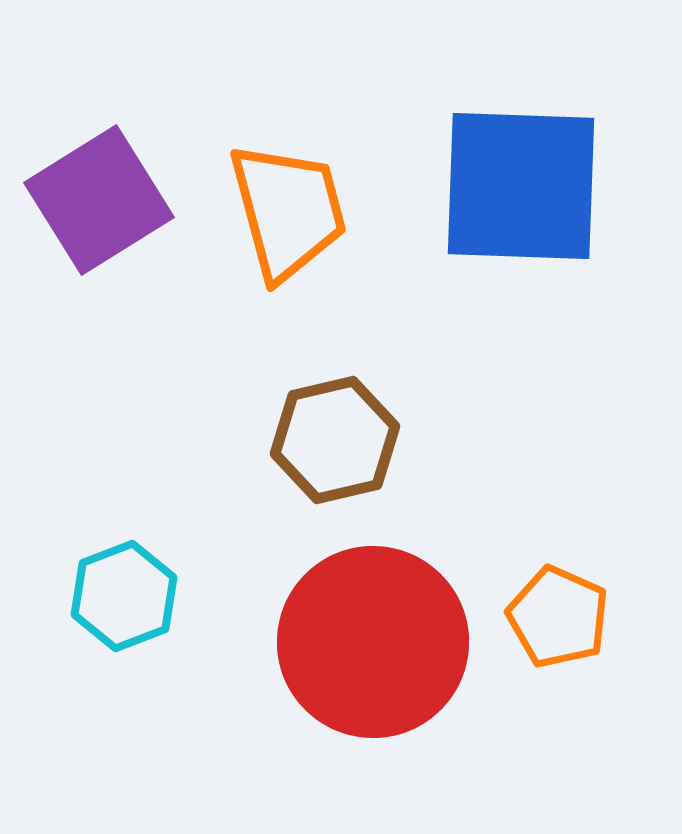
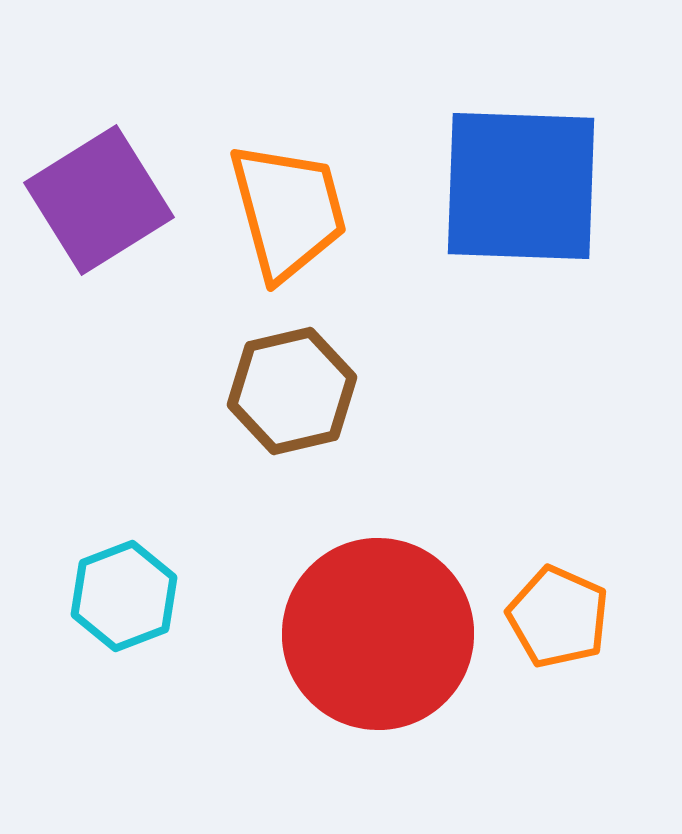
brown hexagon: moved 43 px left, 49 px up
red circle: moved 5 px right, 8 px up
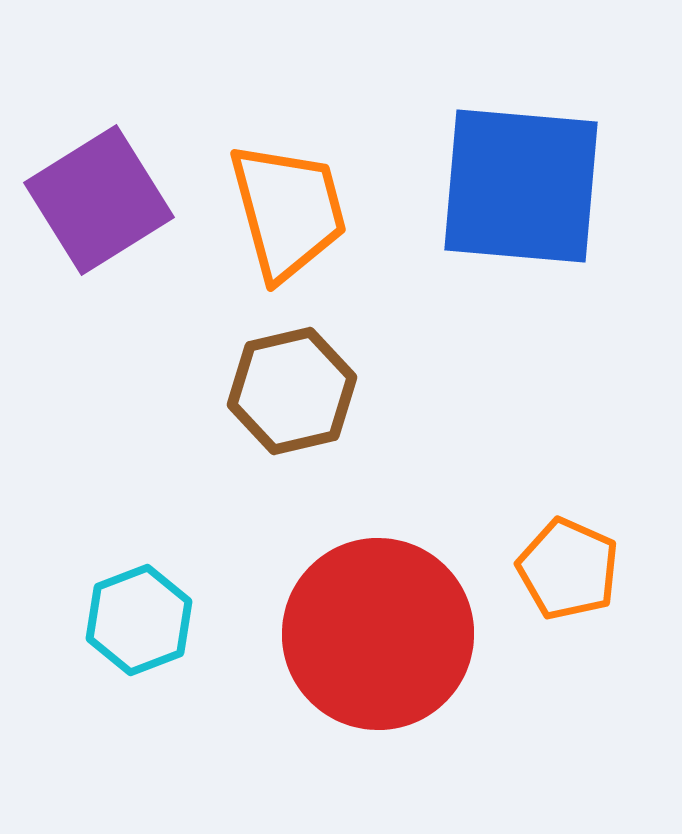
blue square: rotated 3 degrees clockwise
cyan hexagon: moved 15 px right, 24 px down
orange pentagon: moved 10 px right, 48 px up
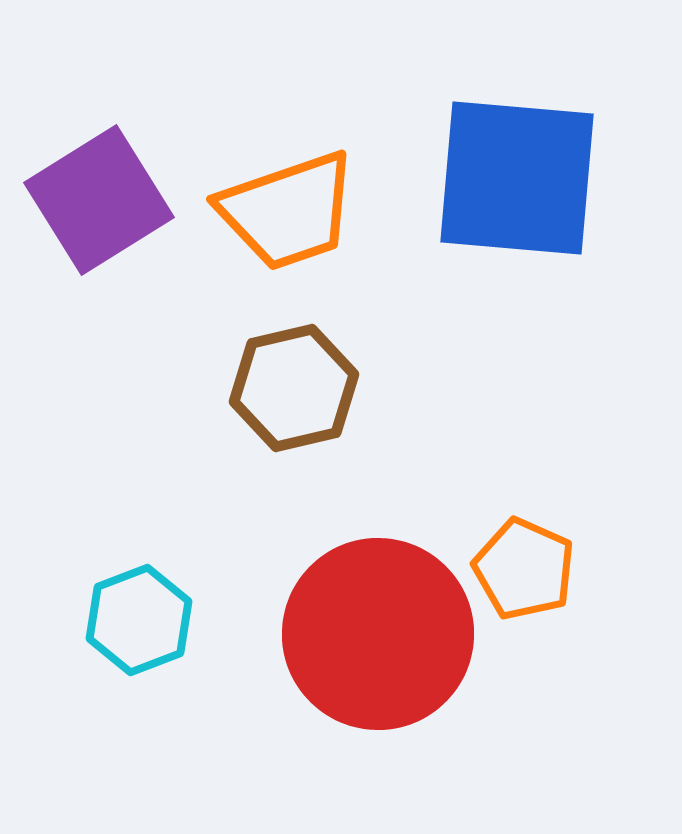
blue square: moved 4 px left, 8 px up
orange trapezoid: rotated 86 degrees clockwise
brown hexagon: moved 2 px right, 3 px up
orange pentagon: moved 44 px left
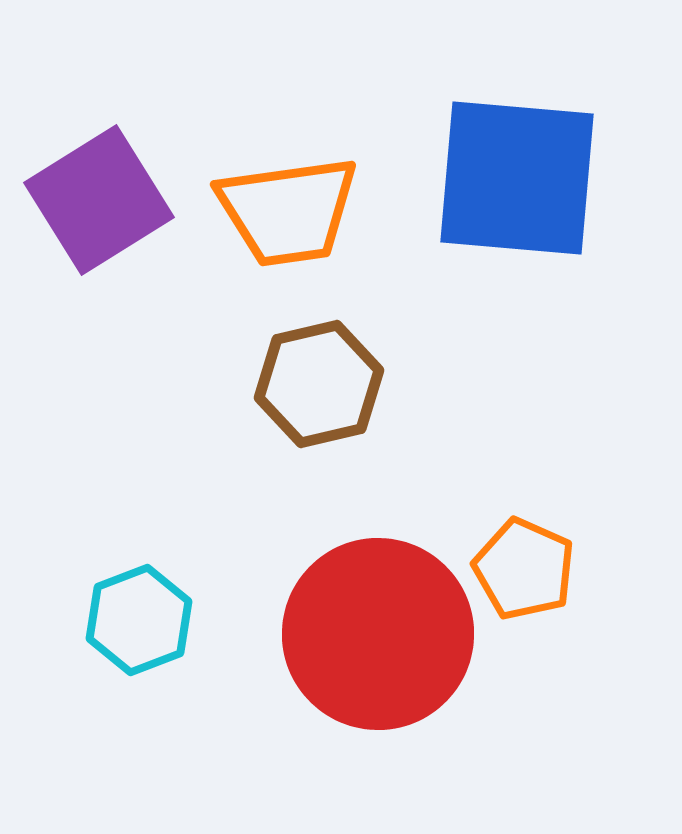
orange trapezoid: rotated 11 degrees clockwise
brown hexagon: moved 25 px right, 4 px up
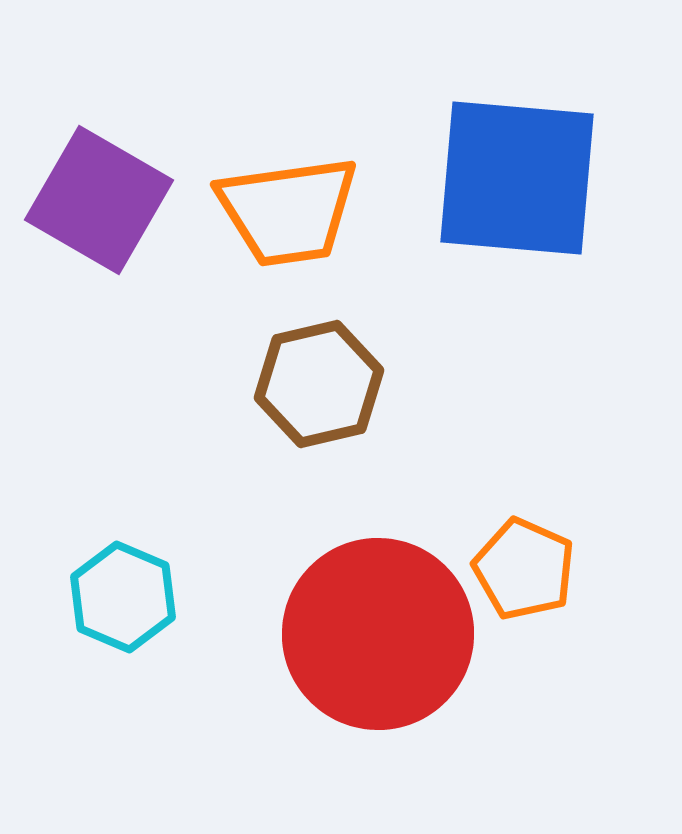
purple square: rotated 28 degrees counterclockwise
cyan hexagon: moved 16 px left, 23 px up; rotated 16 degrees counterclockwise
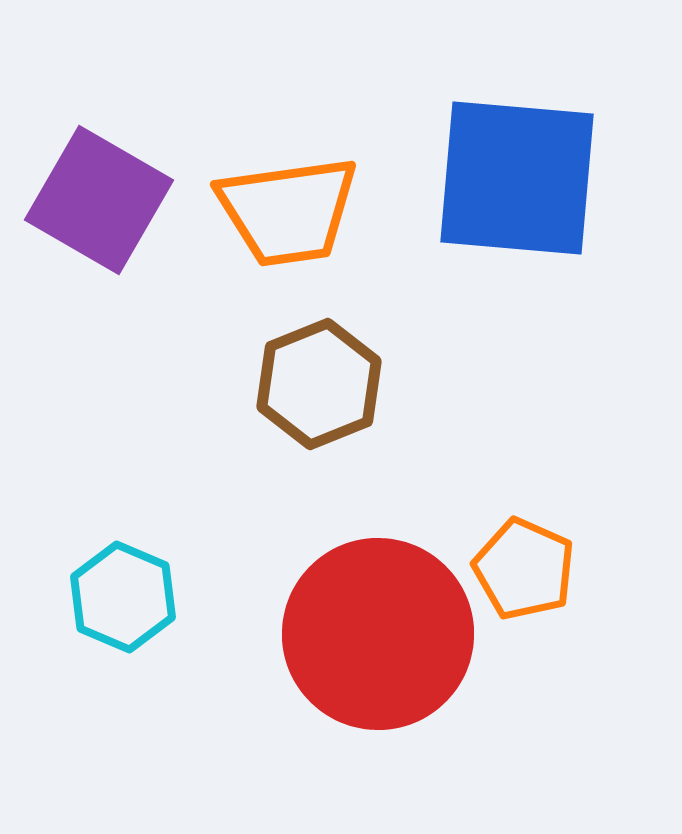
brown hexagon: rotated 9 degrees counterclockwise
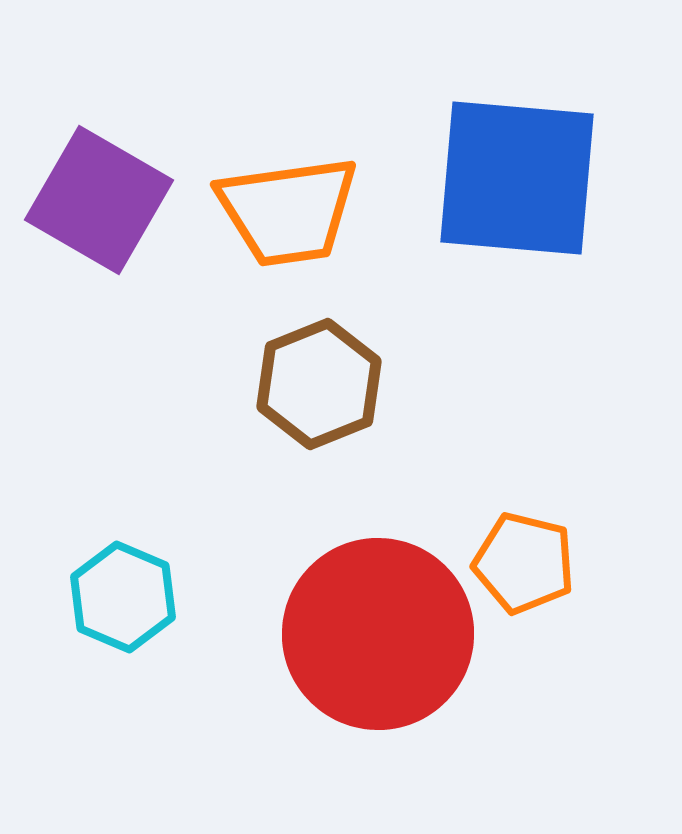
orange pentagon: moved 6 px up; rotated 10 degrees counterclockwise
